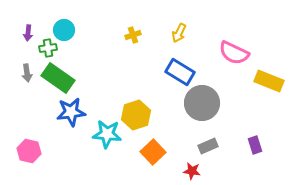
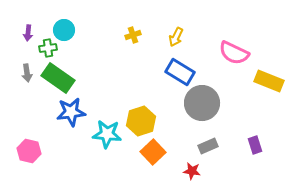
yellow arrow: moved 3 px left, 4 px down
yellow hexagon: moved 5 px right, 6 px down
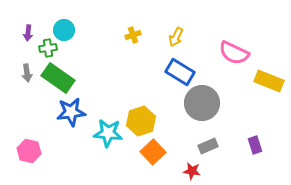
cyan star: moved 1 px right, 1 px up
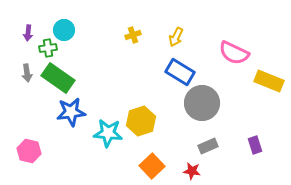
orange square: moved 1 px left, 14 px down
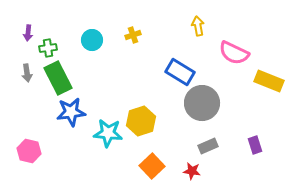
cyan circle: moved 28 px right, 10 px down
yellow arrow: moved 22 px right, 11 px up; rotated 144 degrees clockwise
green rectangle: rotated 28 degrees clockwise
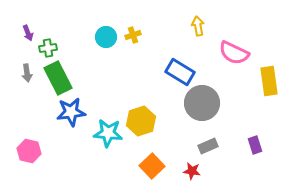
purple arrow: rotated 28 degrees counterclockwise
cyan circle: moved 14 px right, 3 px up
yellow rectangle: rotated 60 degrees clockwise
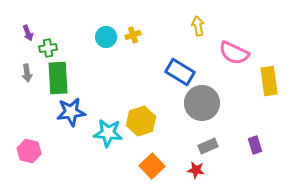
green rectangle: rotated 24 degrees clockwise
red star: moved 4 px right, 1 px up
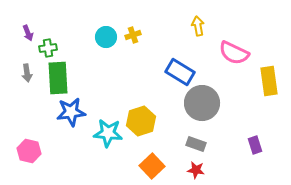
gray rectangle: moved 12 px left, 2 px up; rotated 42 degrees clockwise
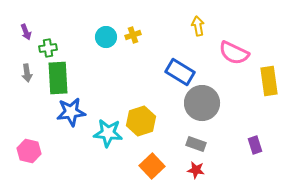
purple arrow: moved 2 px left, 1 px up
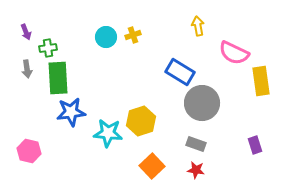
gray arrow: moved 4 px up
yellow rectangle: moved 8 px left
